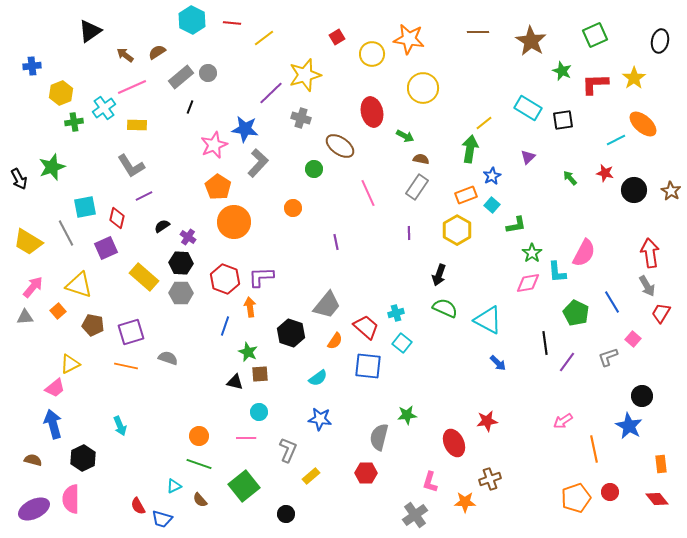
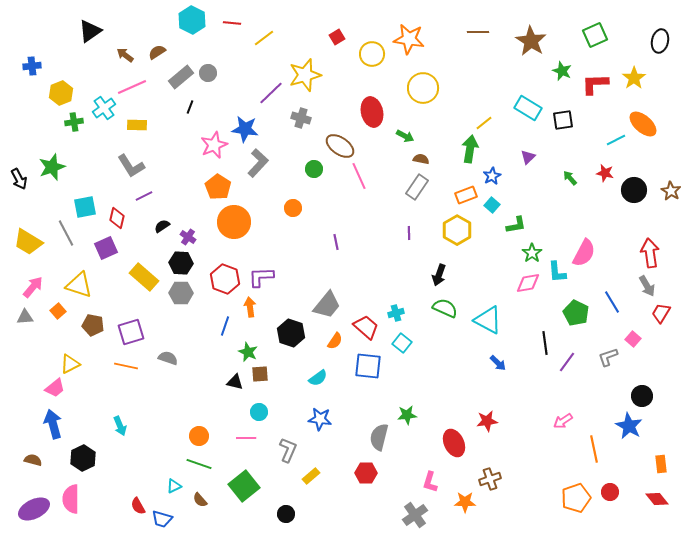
pink line at (368, 193): moved 9 px left, 17 px up
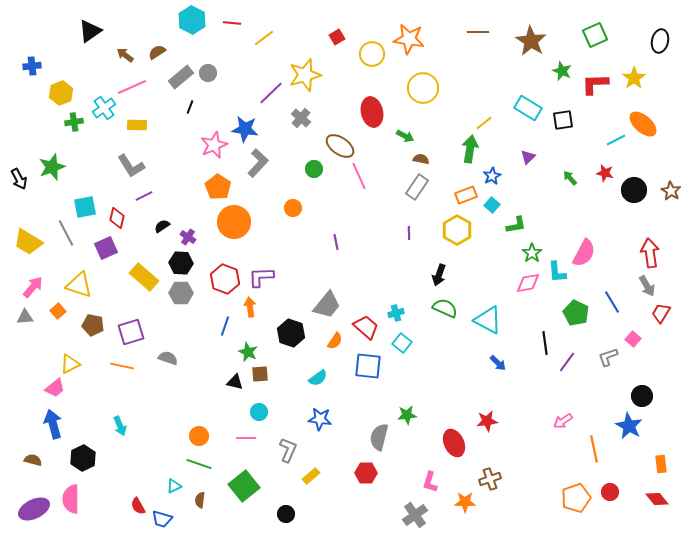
gray cross at (301, 118): rotated 24 degrees clockwise
orange line at (126, 366): moved 4 px left
brown semicircle at (200, 500): rotated 49 degrees clockwise
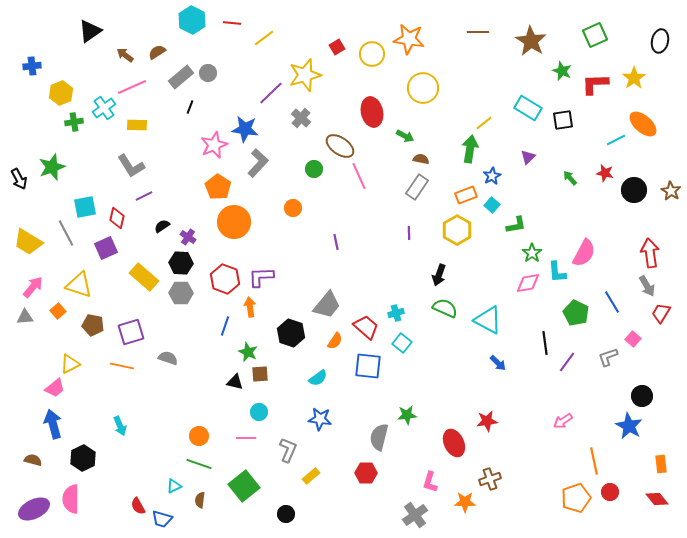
red square at (337, 37): moved 10 px down
orange line at (594, 449): moved 12 px down
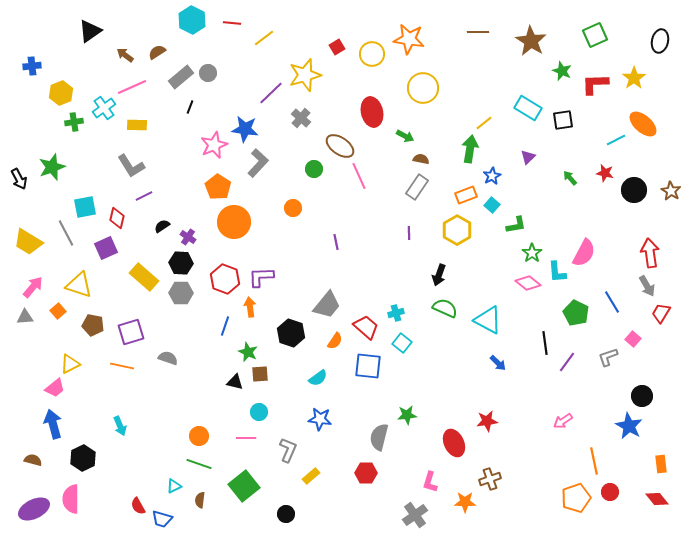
pink diamond at (528, 283): rotated 50 degrees clockwise
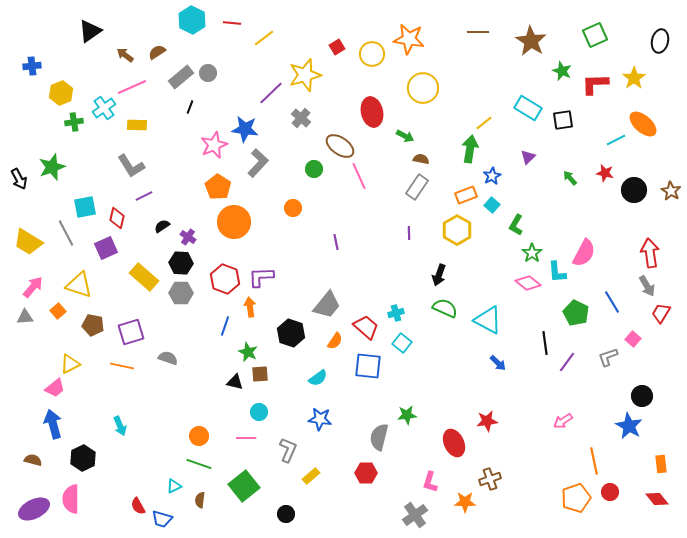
green L-shape at (516, 225): rotated 130 degrees clockwise
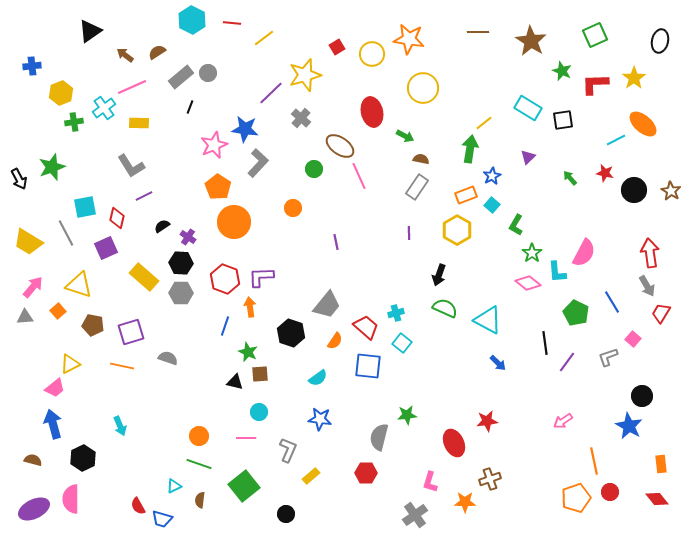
yellow rectangle at (137, 125): moved 2 px right, 2 px up
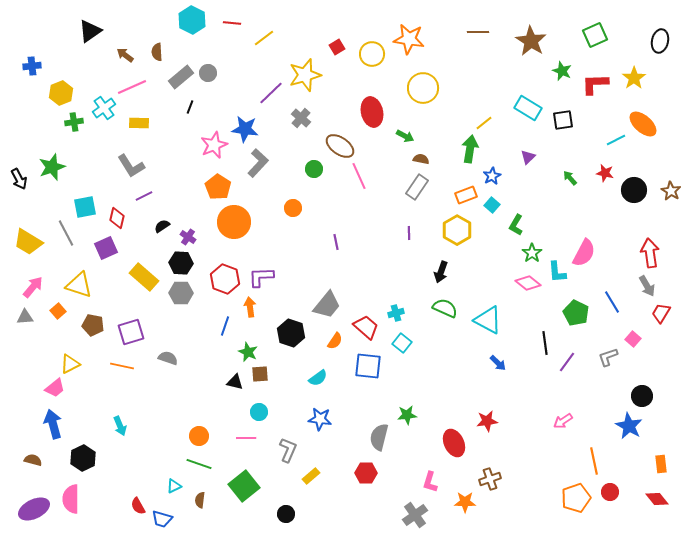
brown semicircle at (157, 52): rotated 60 degrees counterclockwise
black arrow at (439, 275): moved 2 px right, 3 px up
